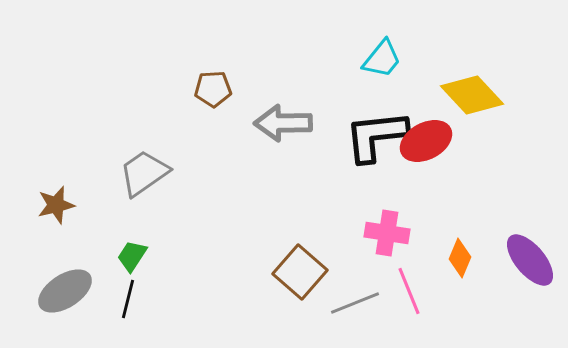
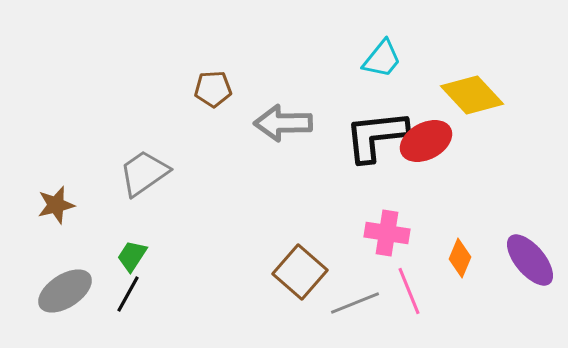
black line: moved 5 px up; rotated 15 degrees clockwise
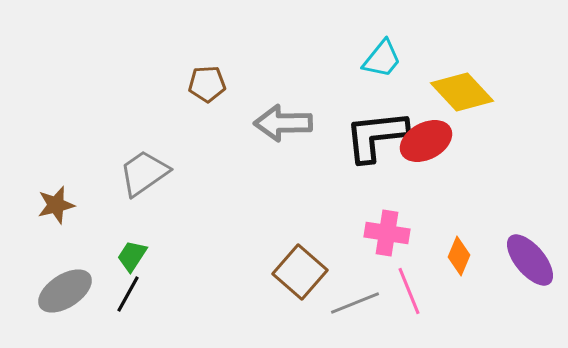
brown pentagon: moved 6 px left, 5 px up
yellow diamond: moved 10 px left, 3 px up
orange diamond: moved 1 px left, 2 px up
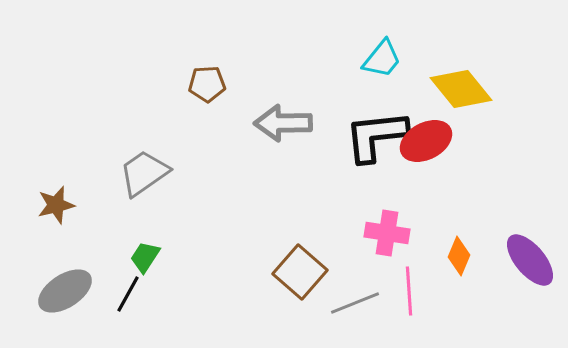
yellow diamond: moved 1 px left, 3 px up; rotated 4 degrees clockwise
green trapezoid: moved 13 px right, 1 px down
pink line: rotated 18 degrees clockwise
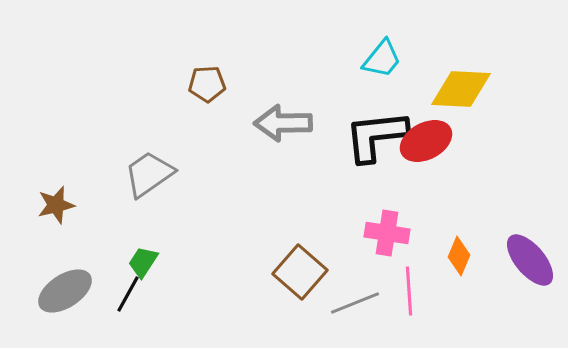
yellow diamond: rotated 48 degrees counterclockwise
gray trapezoid: moved 5 px right, 1 px down
green trapezoid: moved 2 px left, 5 px down
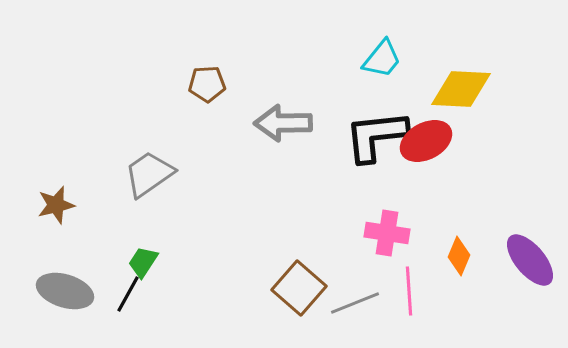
brown square: moved 1 px left, 16 px down
gray ellipse: rotated 50 degrees clockwise
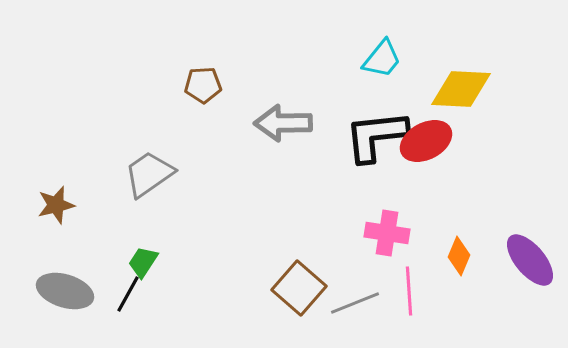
brown pentagon: moved 4 px left, 1 px down
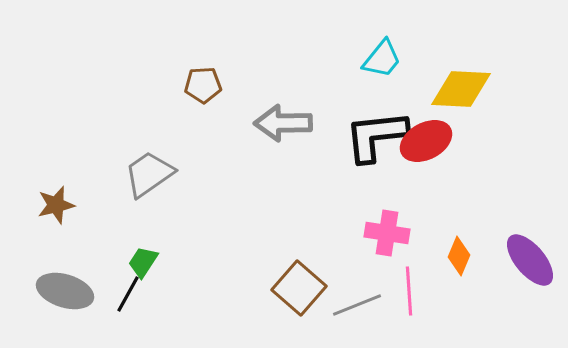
gray line: moved 2 px right, 2 px down
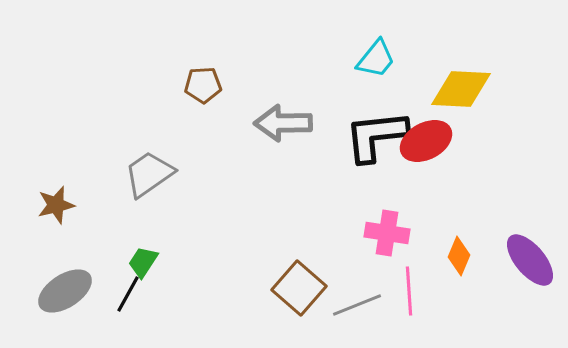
cyan trapezoid: moved 6 px left
gray ellipse: rotated 50 degrees counterclockwise
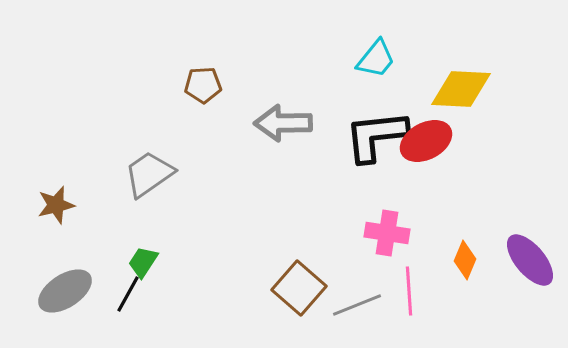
orange diamond: moved 6 px right, 4 px down
